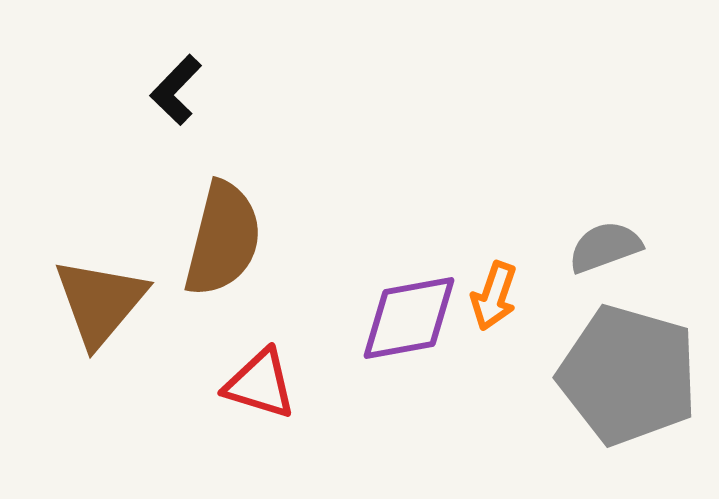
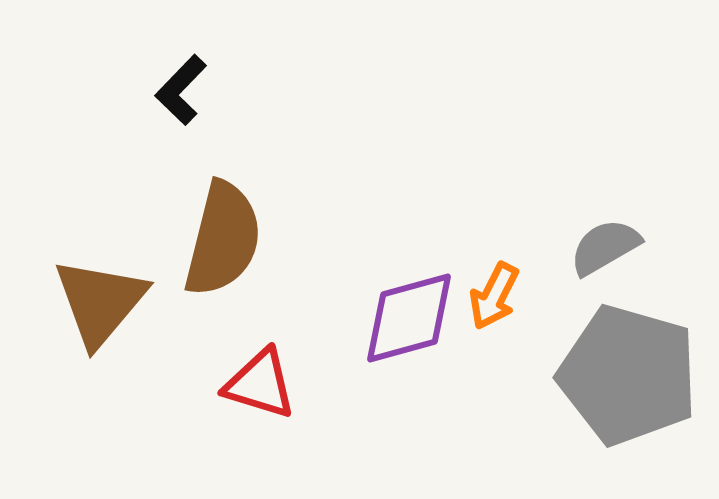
black L-shape: moved 5 px right
gray semicircle: rotated 10 degrees counterclockwise
orange arrow: rotated 8 degrees clockwise
purple diamond: rotated 5 degrees counterclockwise
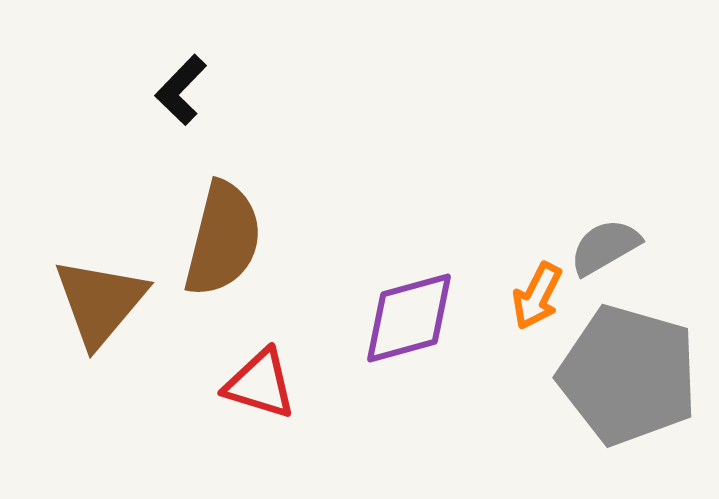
orange arrow: moved 43 px right
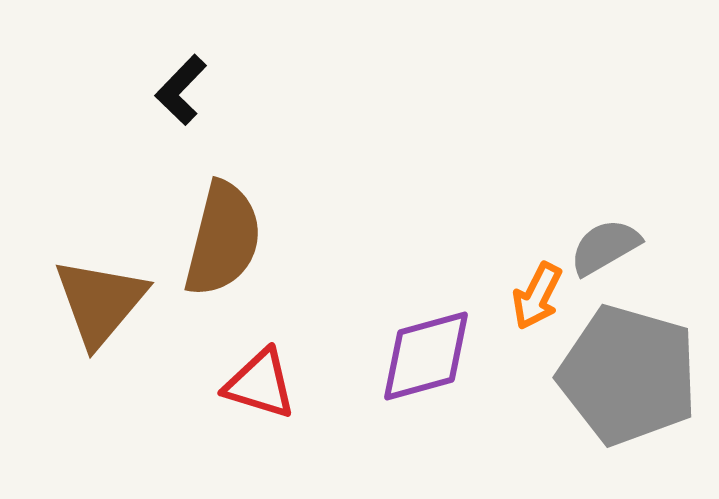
purple diamond: moved 17 px right, 38 px down
